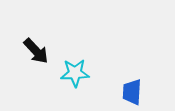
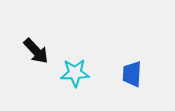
blue trapezoid: moved 18 px up
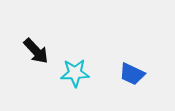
blue trapezoid: rotated 68 degrees counterclockwise
